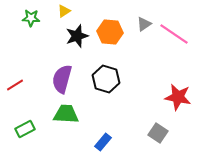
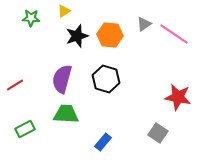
orange hexagon: moved 3 px down
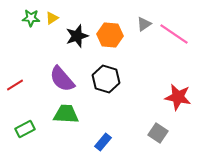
yellow triangle: moved 12 px left, 7 px down
purple semicircle: rotated 56 degrees counterclockwise
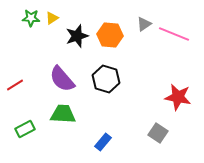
pink line: rotated 12 degrees counterclockwise
green trapezoid: moved 3 px left
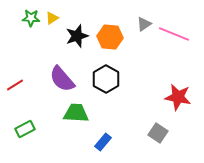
orange hexagon: moved 2 px down
black hexagon: rotated 12 degrees clockwise
green trapezoid: moved 13 px right, 1 px up
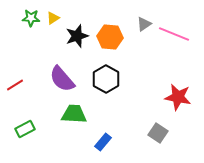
yellow triangle: moved 1 px right
green trapezoid: moved 2 px left, 1 px down
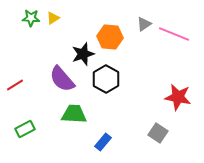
black star: moved 6 px right, 18 px down
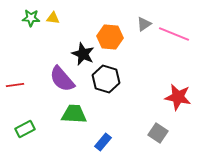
yellow triangle: rotated 40 degrees clockwise
black star: rotated 30 degrees counterclockwise
black hexagon: rotated 12 degrees counterclockwise
red line: rotated 24 degrees clockwise
